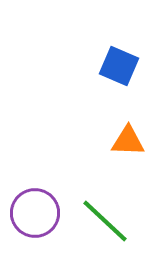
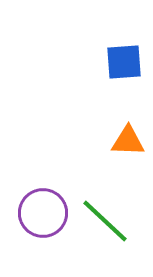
blue square: moved 5 px right, 4 px up; rotated 27 degrees counterclockwise
purple circle: moved 8 px right
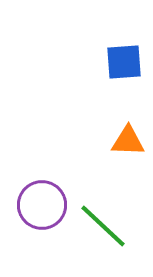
purple circle: moved 1 px left, 8 px up
green line: moved 2 px left, 5 px down
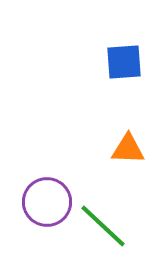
orange triangle: moved 8 px down
purple circle: moved 5 px right, 3 px up
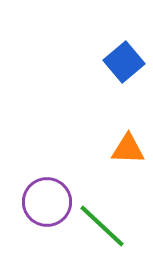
blue square: rotated 36 degrees counterclockwise
green line: moved 1 px left
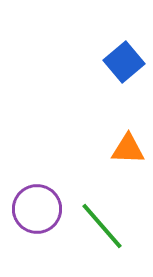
purple circle: moved 10 px left, 7 px down
green line: rotated 6 degrees clockwise
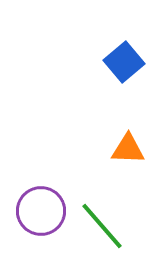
purple circle: moved 4 px right, 2 px down
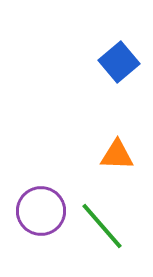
blue square: moved 5 px left
orange triangle: moved 11 px left, 6 px down
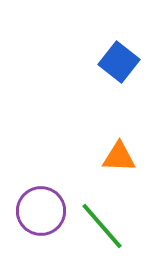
blue square: rotated 12 degrees counterclockwise
orange triangle: moved 2 px right, 2 px down
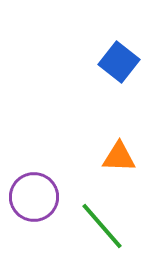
purple circle: moved 7 px left, 14 px up
